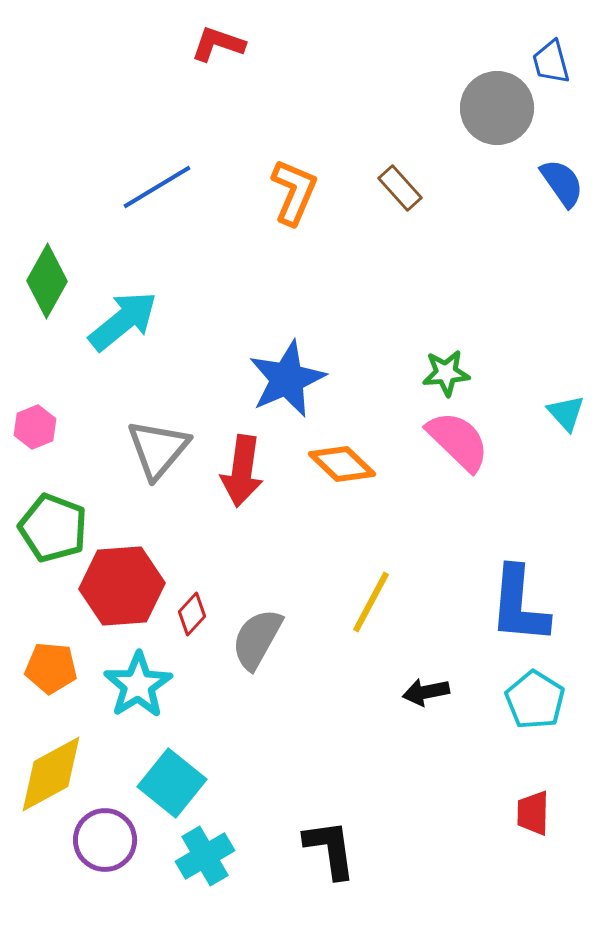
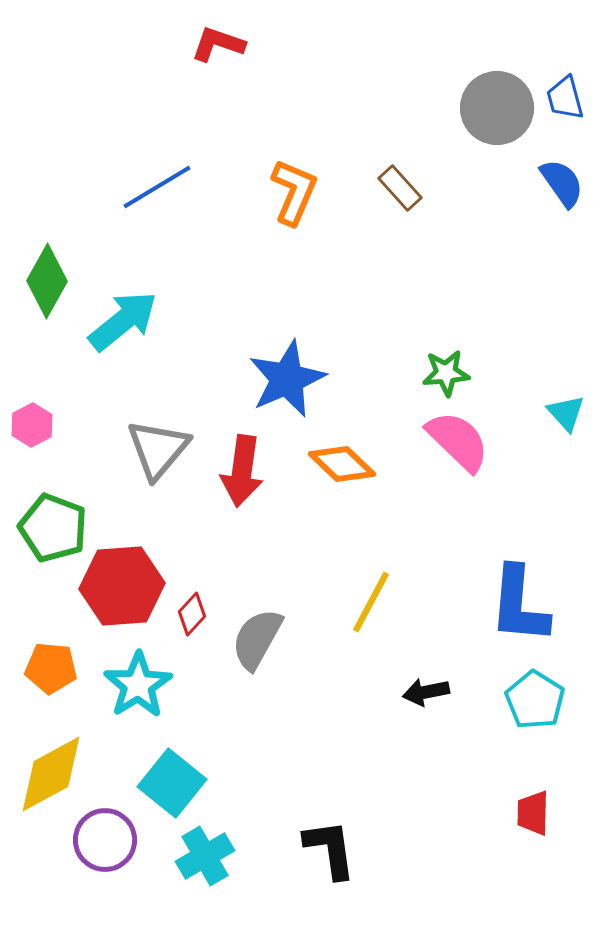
blue trapezoid: moved 14 px right, 36 px down
pink hexagon: moved 3 px left, 2 px up; rotated 6 degrees counterclockwise
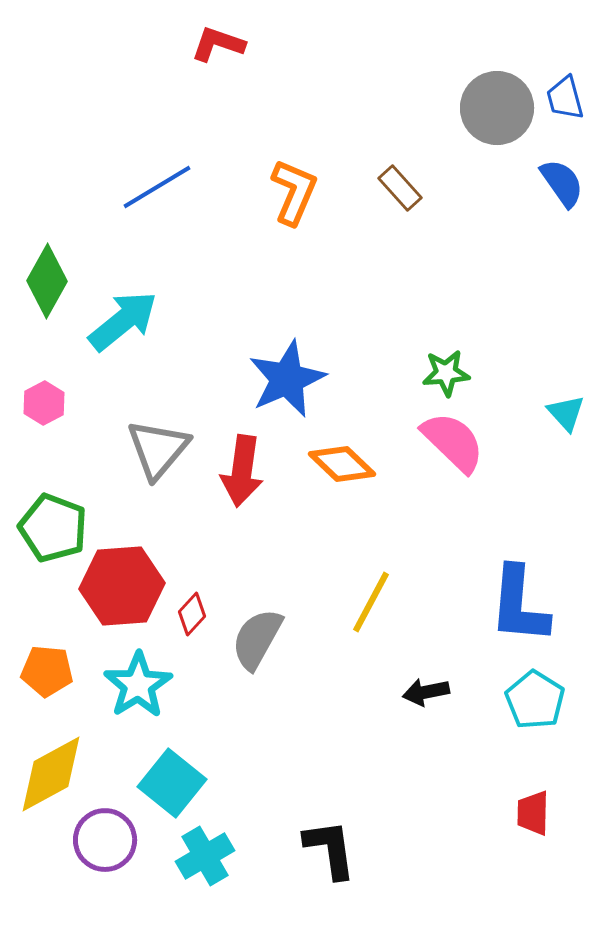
pink hexagon: moved 12 px right, 22 px up
pink semicircle: moved 5 px left, 1 px down
orange pentagon: moved 4 px left, 3 px down
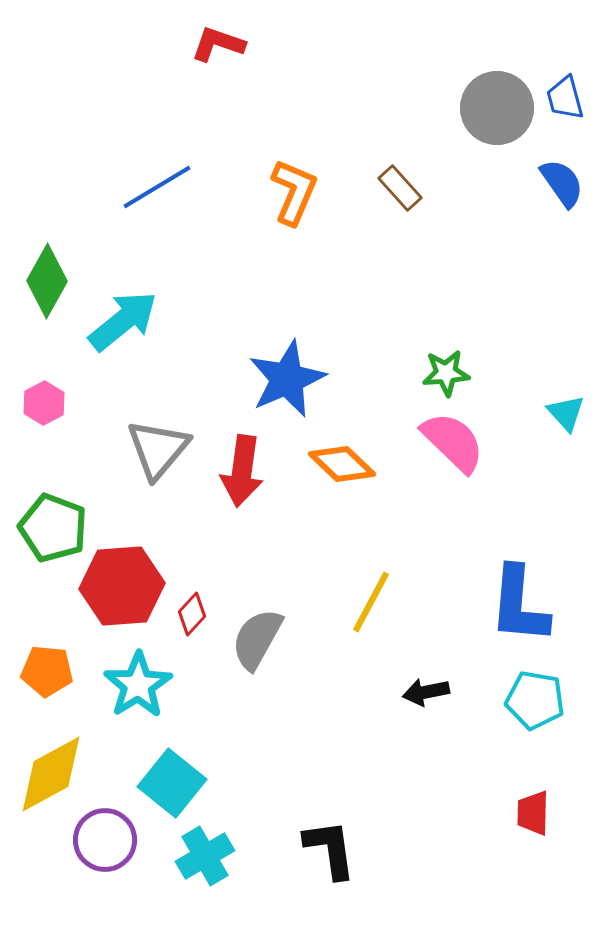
cyan pentagon: rotated 22 degrees counterclockwise
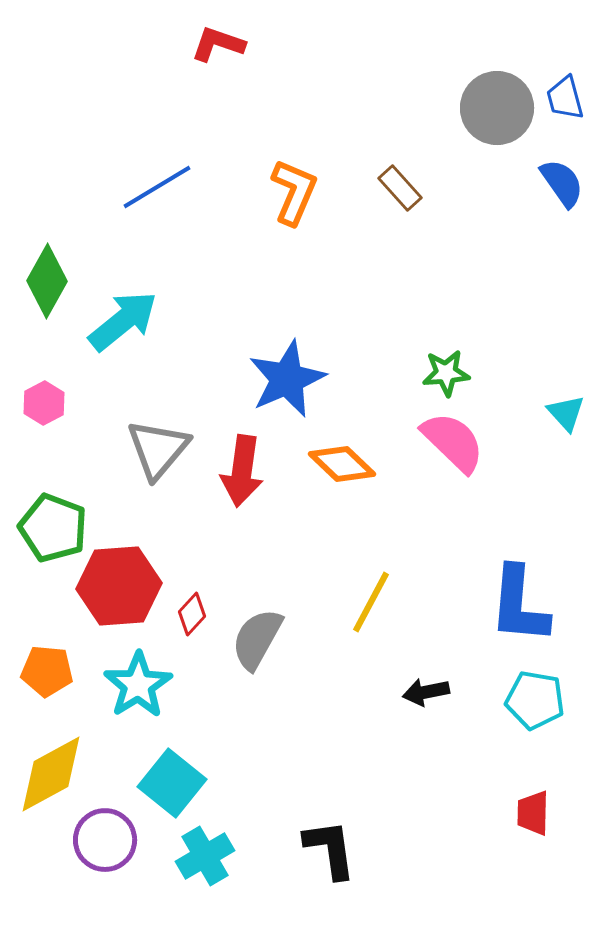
red hexagon: moved 3 px left
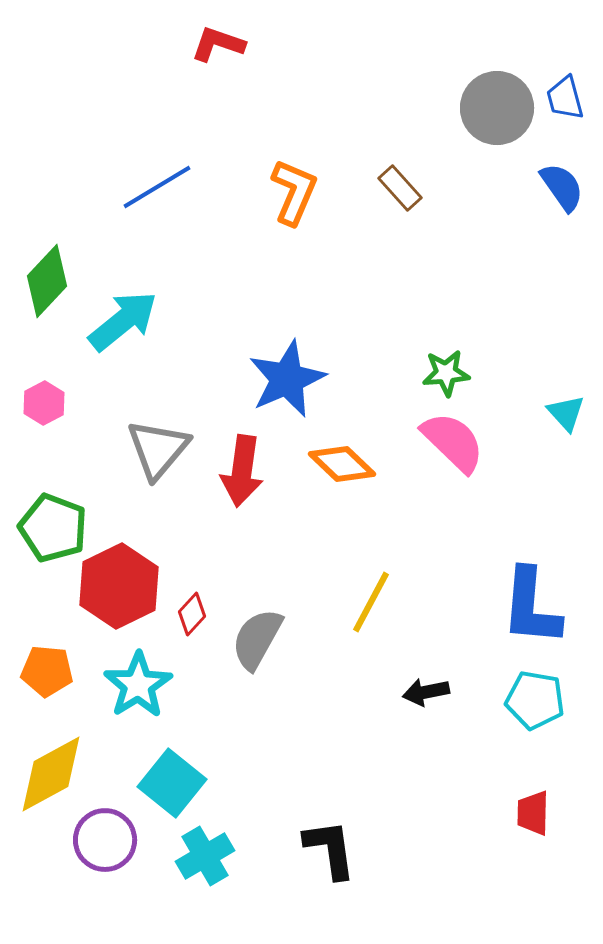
blue semicircle: moved 4 px down
green diamond: rotated 14 degrees clockwise
red hexagon: rotated 22 degrees counterclockwise
blue L-shape: moved 12 px right, 2 px down
